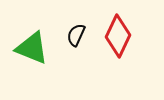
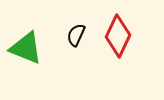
green triangle: moved 6 px left
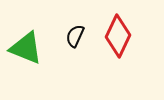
black semicircle: moved 1 px left, 1 px down
